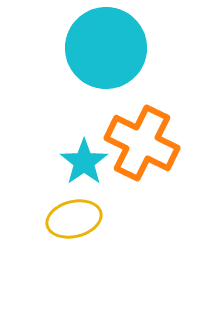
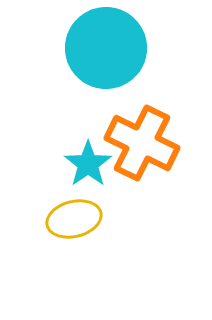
cyan star: moved 4 px right, 2 px down
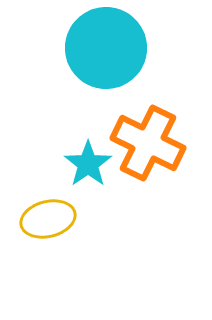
orange cross: moved 6 px right
yellow ellipse: moved 26 px left
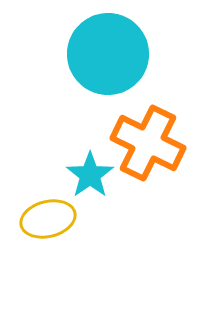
cyan circle: moved 2 px right, 6 px down
cyan star: moved 2 px right, 11 px down
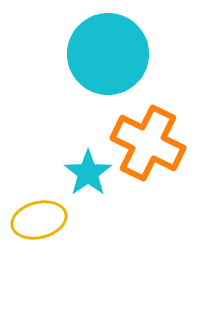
cyan star: moved 2 px left, 2 px up
yellow ellipse: moved 9 px left, 1 px down
